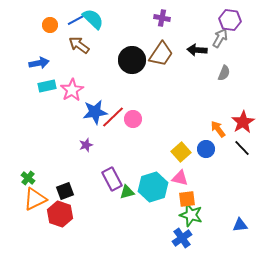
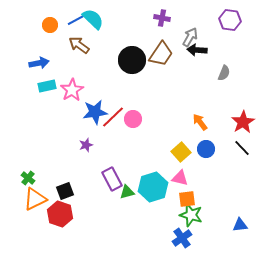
gray arrow: moved 30 px left, 1 px up
orange arrow: moved 18 px left, 7 px up
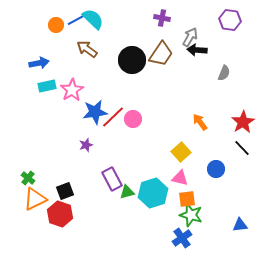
orange circle: moved 6 px right
brown arrow: moved 8 px right, 4 px down
blue circle: moved 10 px right, 20 px down
cyan hexagon: moved 6 px down
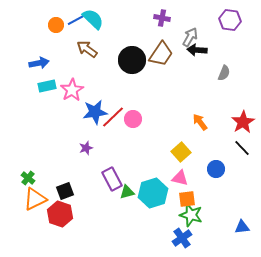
purple star: moved 3 px down
blue triangle: moved 2 px right, 2 px down
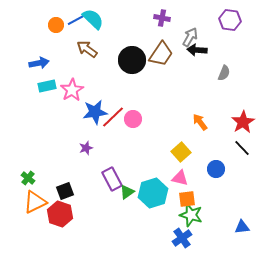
green triangle: rotated 21 degrees counterclockwise
orange triangle: moved 3 px down
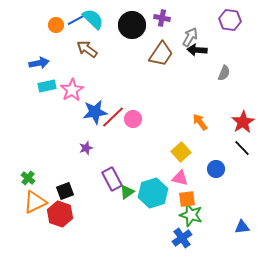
black circle: moved 35 px up
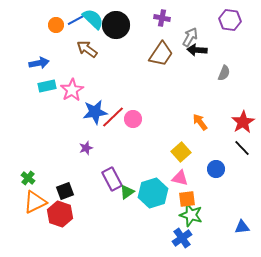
black circle: moved 16 px left
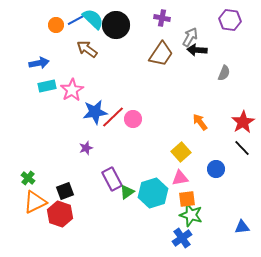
pink triangle: rotated 24 degrees counterclockwise
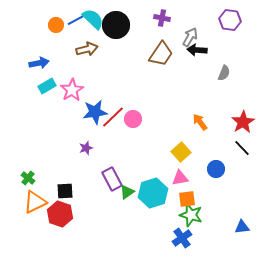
brown arrow: rotated 130 degrees clockwise
cyan rectangle: rotated 18 degrees counterclockwise
black square: rotated 18 degrees clockwise
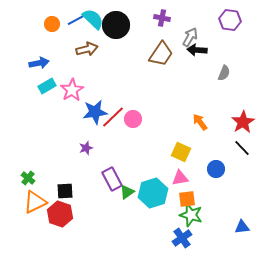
orange circle: moved 4 px left, 1 px up
yellow square: rotated 24 degrees counterclockwise
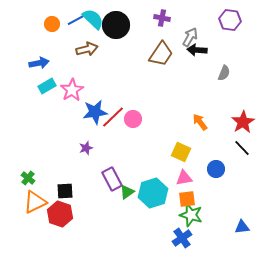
pink triangle: moved 4 px right
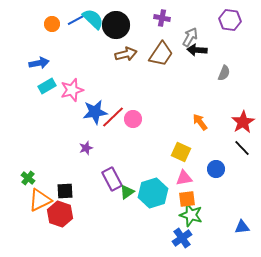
brown arrow: moved 39 px right, 5 px down
pink star: rotated 15 degrees clockwise
orange triangle: moved 5 px right, 2 px up
